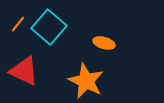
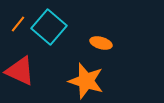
orange ellipse: moved 3 px left
red triangle: moved 4 px left
orange star: rotated 9 degrees counterclockwise
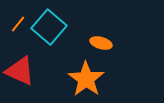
orange star: moved 2 px up; rotated 18 degrees clockwise
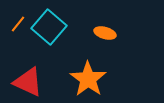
orange ellipse: moved 4 px right, 10 px up
red triangle: moved 8 px right, 11 px down
orange star: moved 2 px right
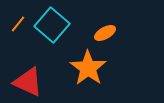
cyan square: moved 3 px right, 2 px up
orange ellipse: rotated 45 degrees counterclockwise
orange star: moved 11 px up
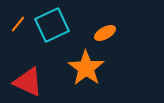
cyan square: rotated 24 degrees clockwise
orange star: moved 2 px left
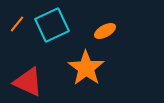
orange line: moved 1 px left
orange ellipse: moved 2 px up
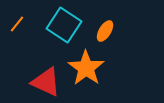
cyan square: moved 12 px right; rotated 32 degrees counterclockwise
orange ellipse: rotated 30 degrees counterclockwise
red triangle: moved 18 px right
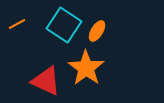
orange line: rotated 24 degrees clockwise
orange ellipse: moved 8 px left
red triangle: moved 1 px up
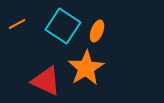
cyan square: moved 1 px left, 1 px down
orange ellipse: rotated 10 degrees counterclockwise
orange star: rotated 6 degrees clockwise
